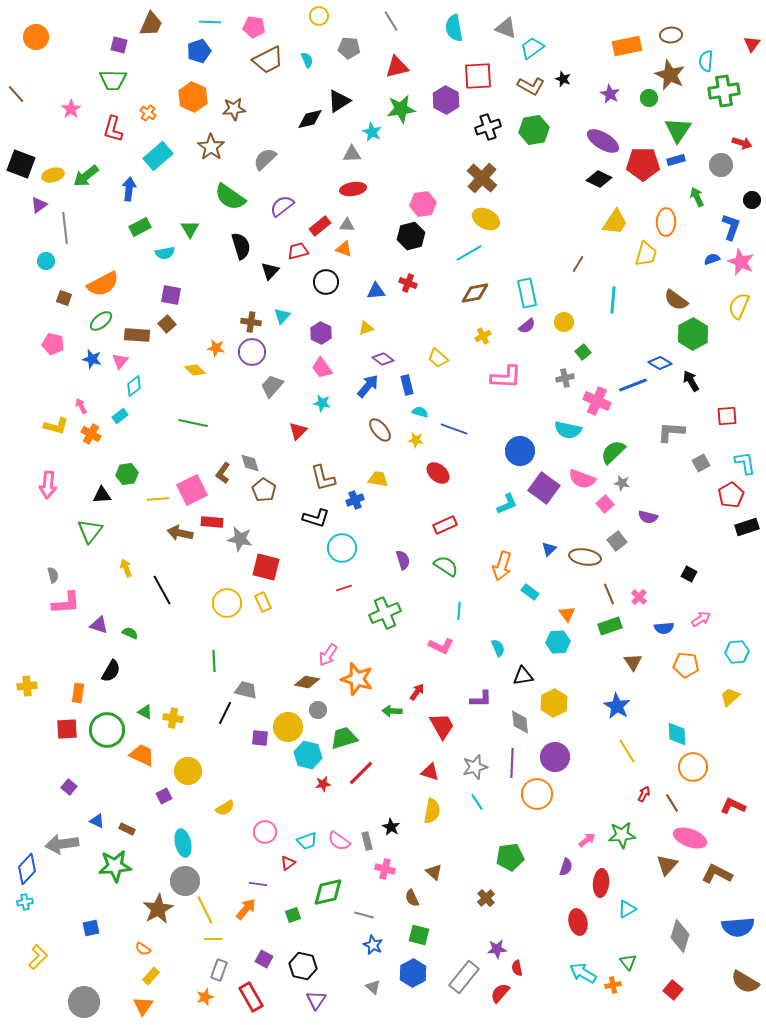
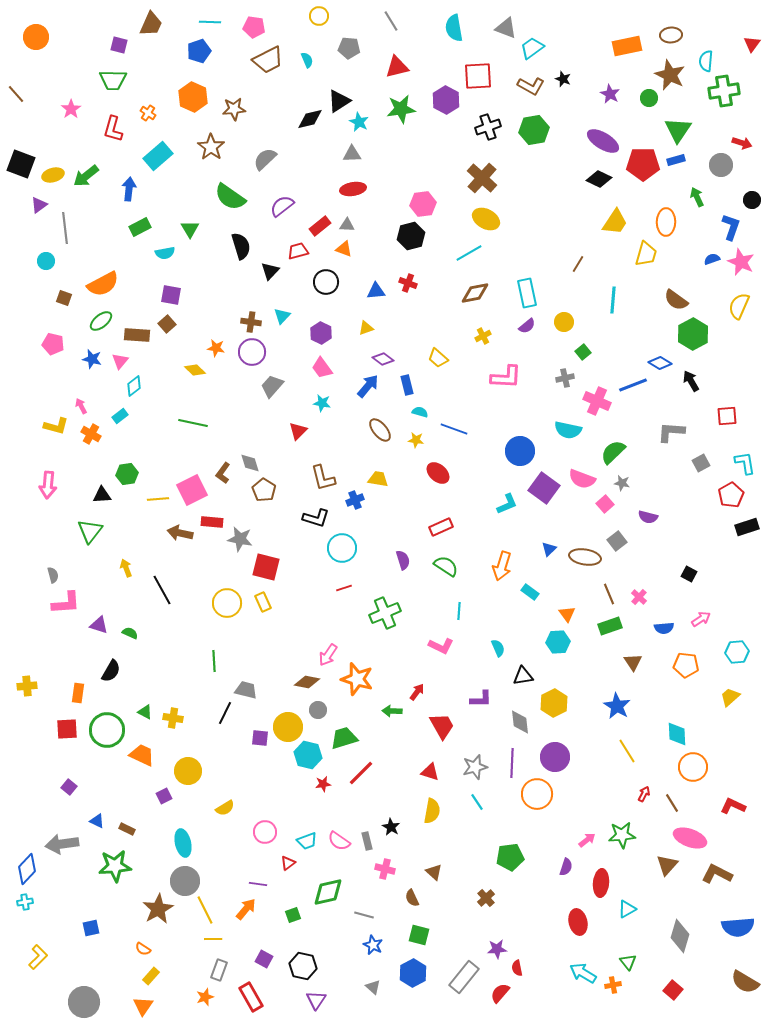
cyan star at (372, 132): moved 13 px left, 10 px up
red rectangle at (445, 525): moved 4 px left, 2 px down
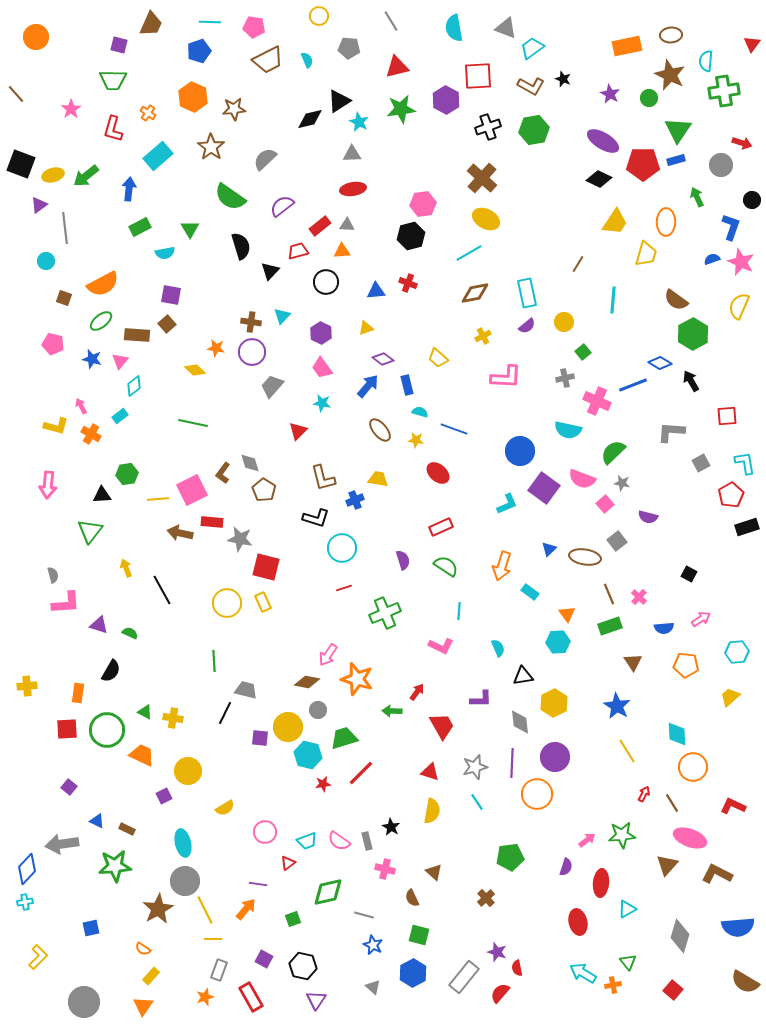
orange triangle at (344, 249): moved 2 px left, 2 px down; rotated 24 degrees counterclockwise
green square at (293, 915): moved 4 px down
purple star at (497, 949): moved 3 px down; rotated 24 degrees clockwise
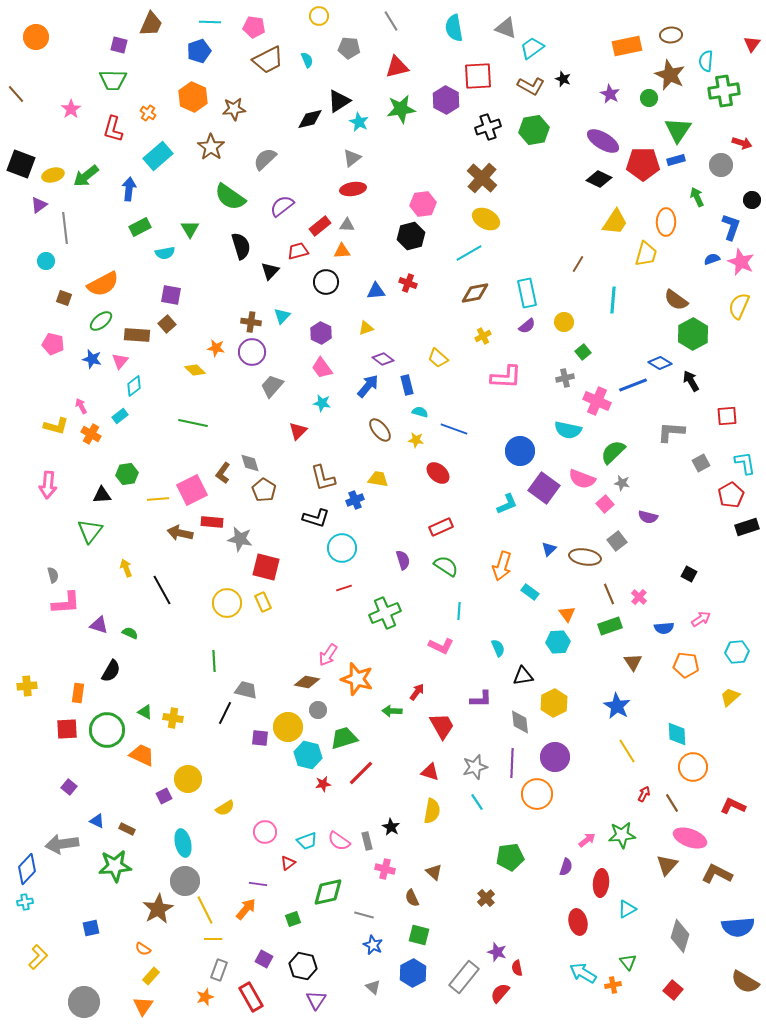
gray triangle at (352, 154): moved 4 px down; rotated 36 degrees counterclockwise
yellow circle at (188, 771): moved 8 px down
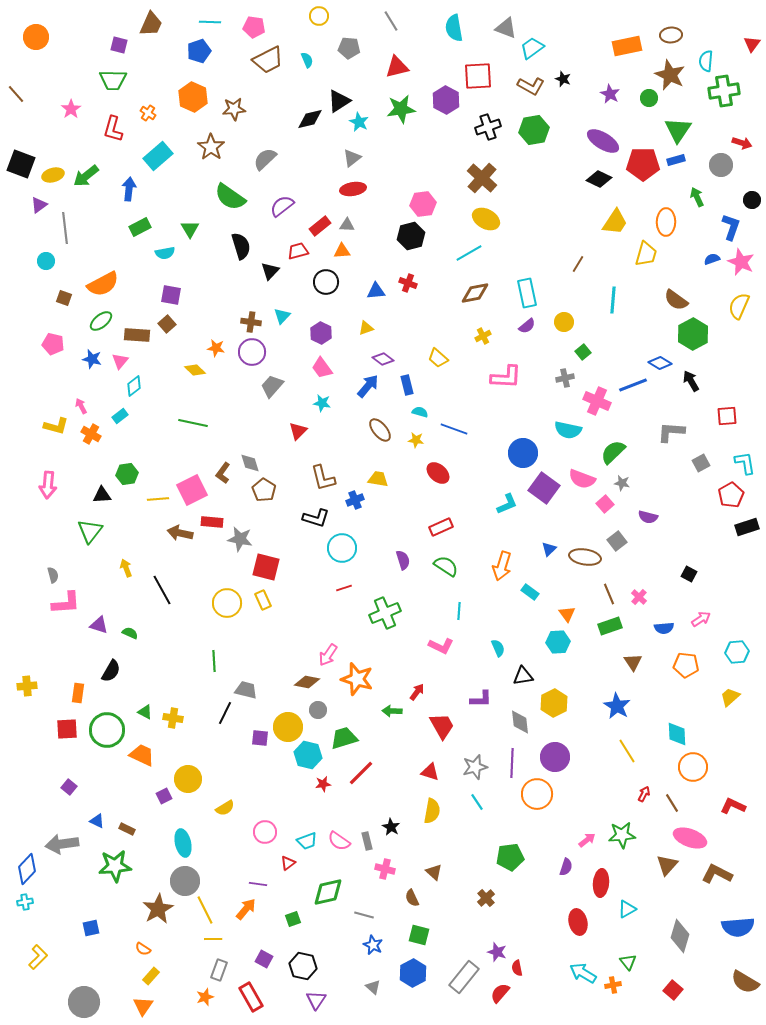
blue circle at (520, 451): moved 3 px right, 2 px down
yellow rectangle at (263, 602): moved 2 px up
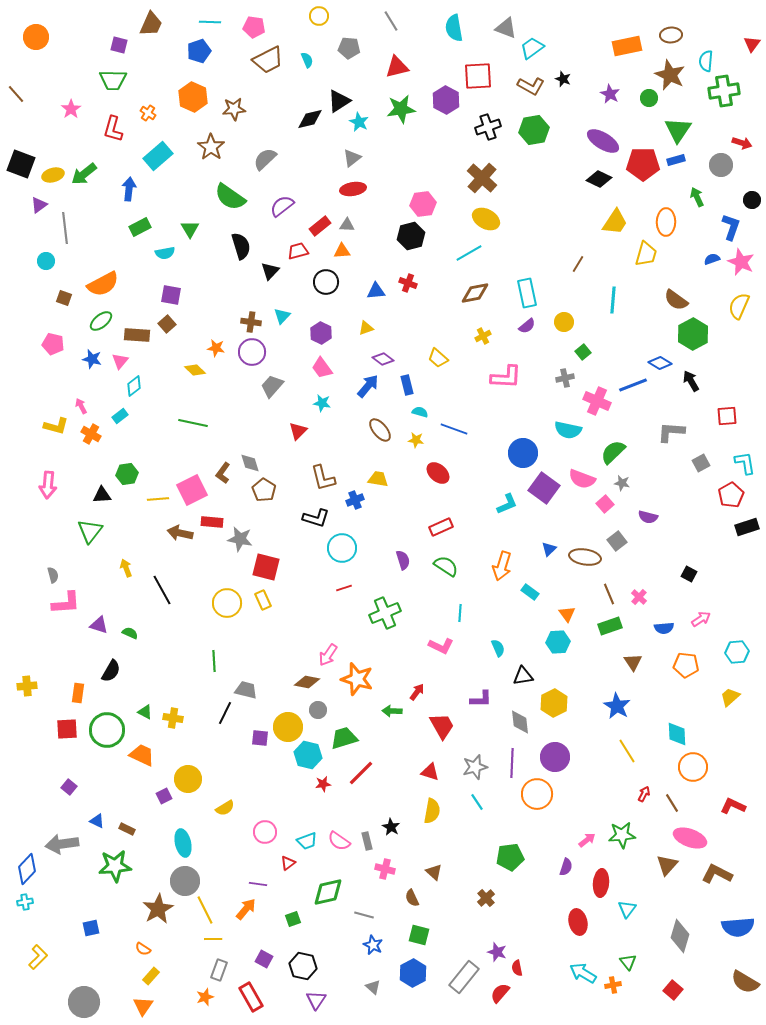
green arrow at (86, 176): moved 2 px left, 2 px up
cyan line at (459, 611): moved 1 px right, 2 px down
cyan triangle at (627, 909): rotated 24 degrees counterclockwise
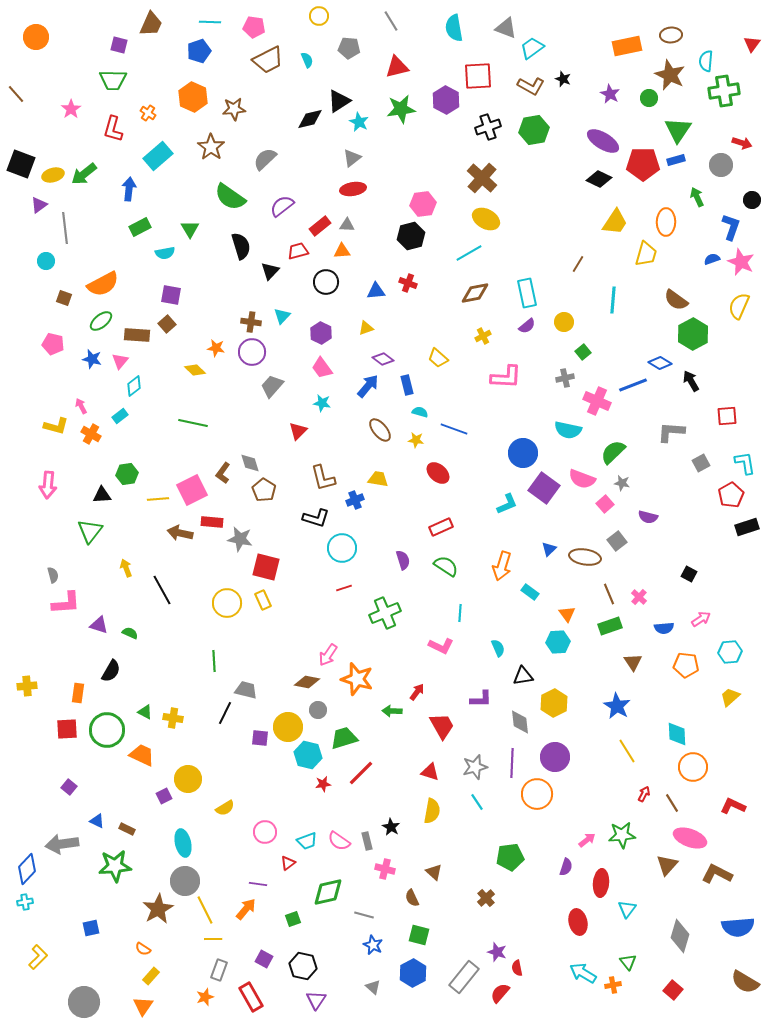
cyan hexagon at (737, 652): moved 7 px left
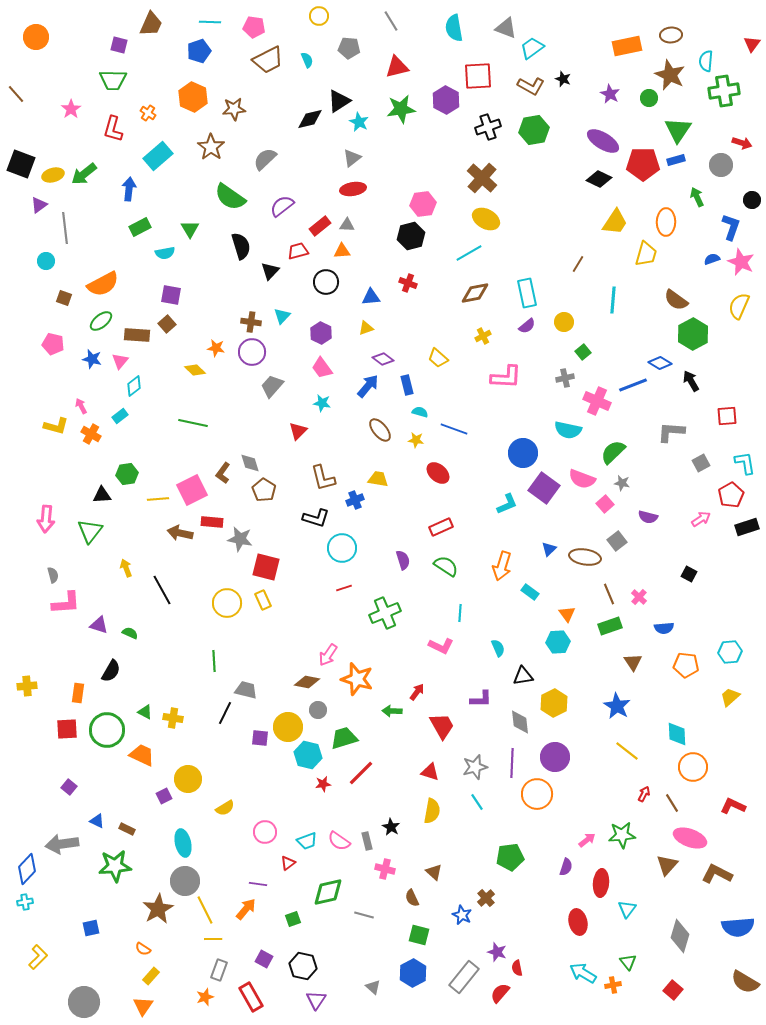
blue triangle at (376, 291): moved 5 px left, 6 px down
pink arrow at (48, 485): moved 2 px left, 34 px down
pink arrow at (701, 619): moved 100 px up
yellow line at (627, 751): rotated 20 degrees counterclockwise
blue star at (373, 945): moved 89 px right, 30 px up
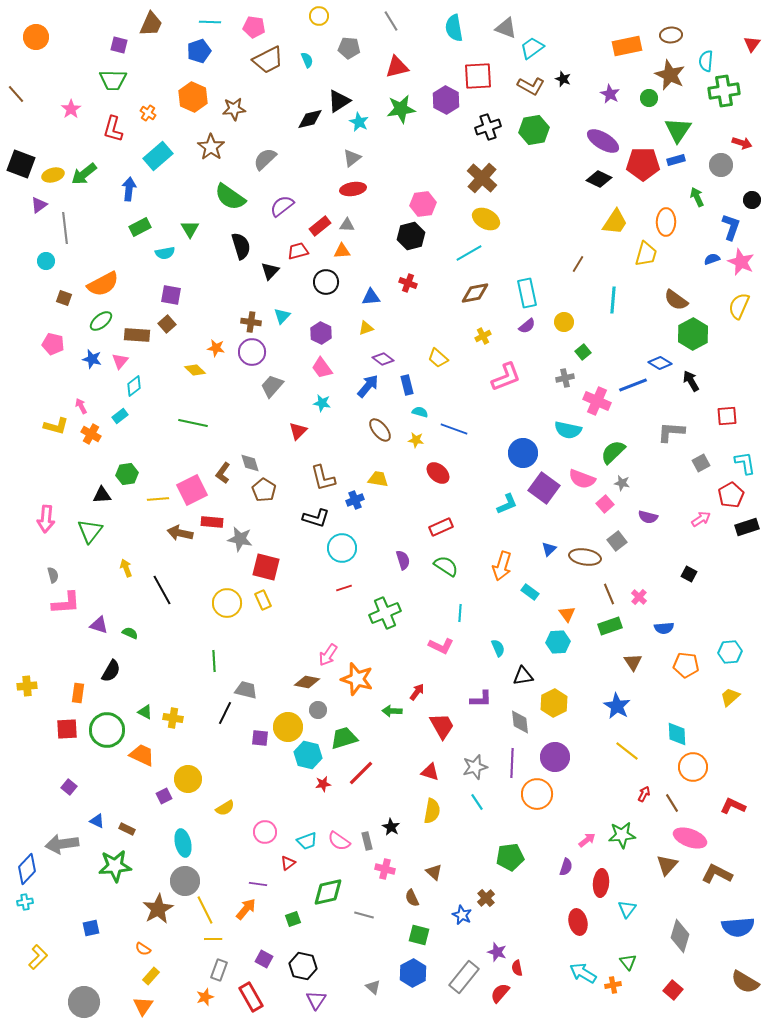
pink L-shape at (506, 377): rotated 24 degrees counterclockwise
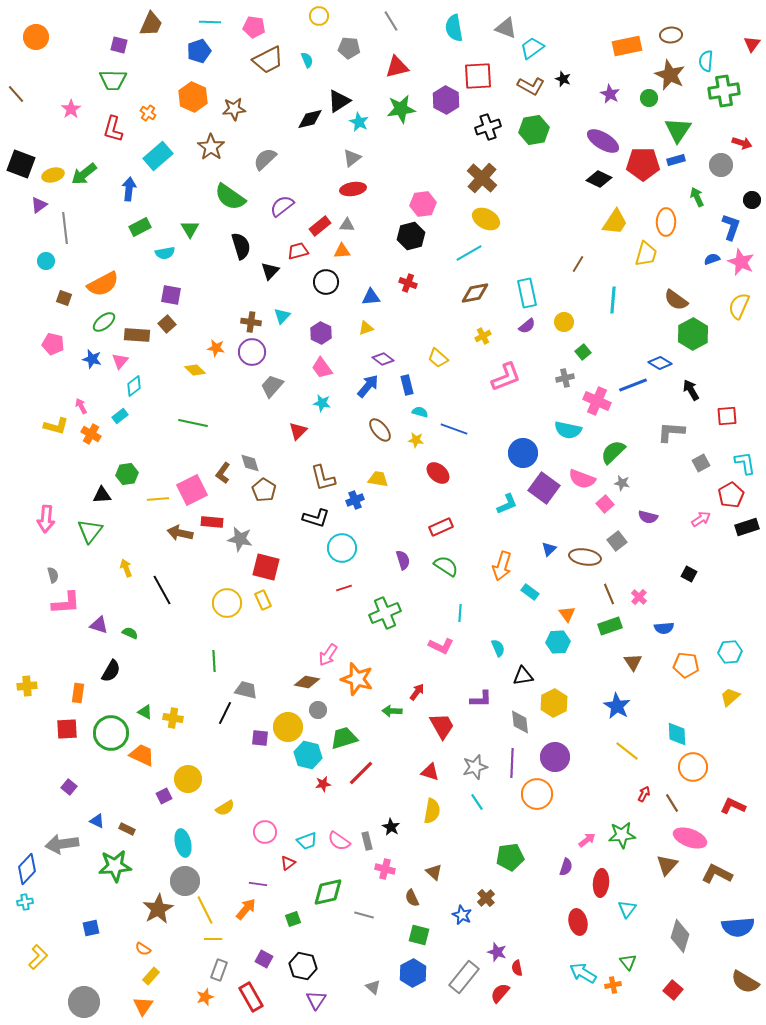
green ellipse at (101, 321): moved 3 px right, 1 px down
black arrow at (691, 381): moved 9 px down
green circle at (107, 730): moved 4 px right, 3 px down
